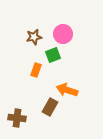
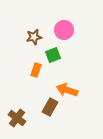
pink circle: moved 1 px right, 4 px up
brown cross: rotated 30 degrees clockwise
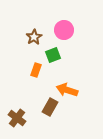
brown star: rotated 21 degrees counterclockwise
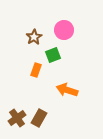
brown rectangle: moved 11 px left, 11 px down
brown cross: rotated 18 degrees clockwise
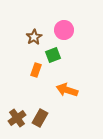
brown rectangle: moved 1 px right
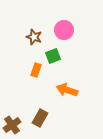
brown star: rotated 21 degrees counterclockwise
green square: moved 1 px down
brown cross: moved 5 px left, 7 px down
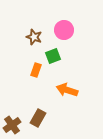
brown rectangle: moved 2 px left
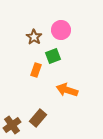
pink circle: moved 3 px left
brown star: rotated 14 degrees clockwise
brown rectangle: rotated 12 degrees clockwise
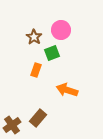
green square: moved 1 px left, 3 px up
